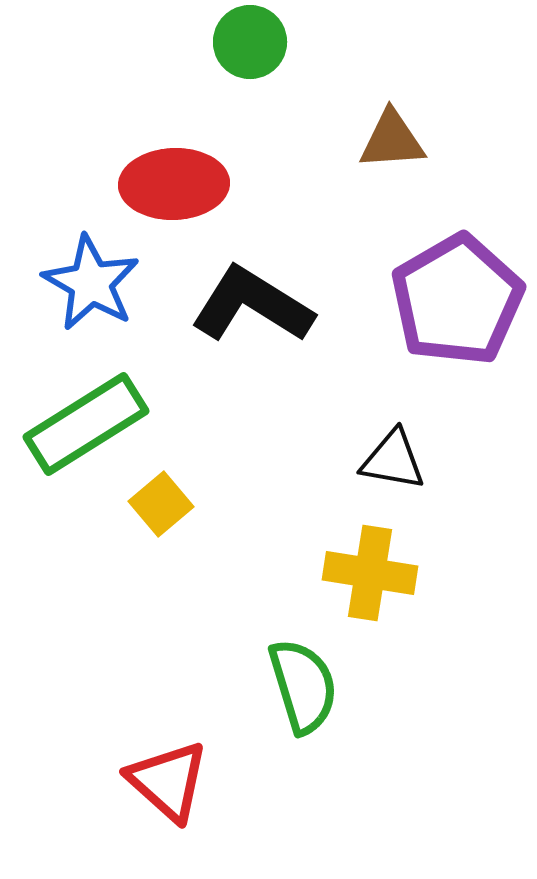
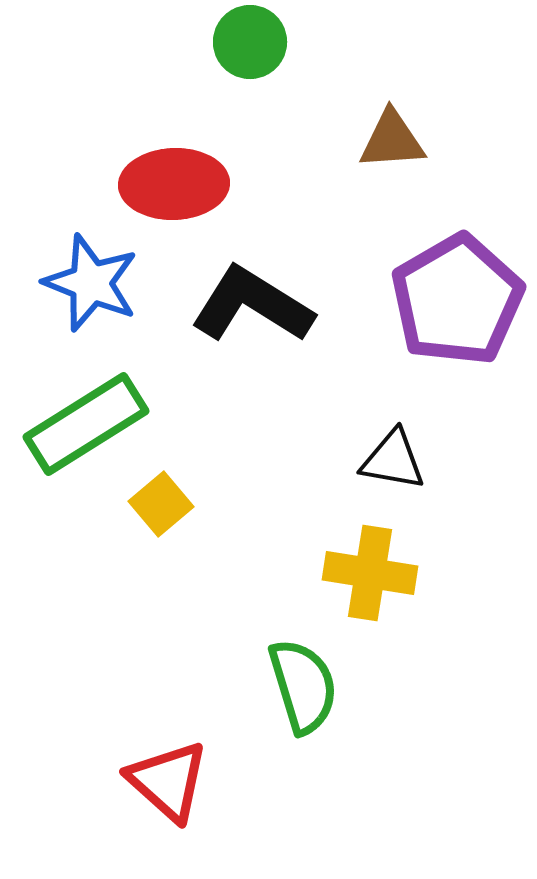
blue star: rotated 8 degrees counterclockwise
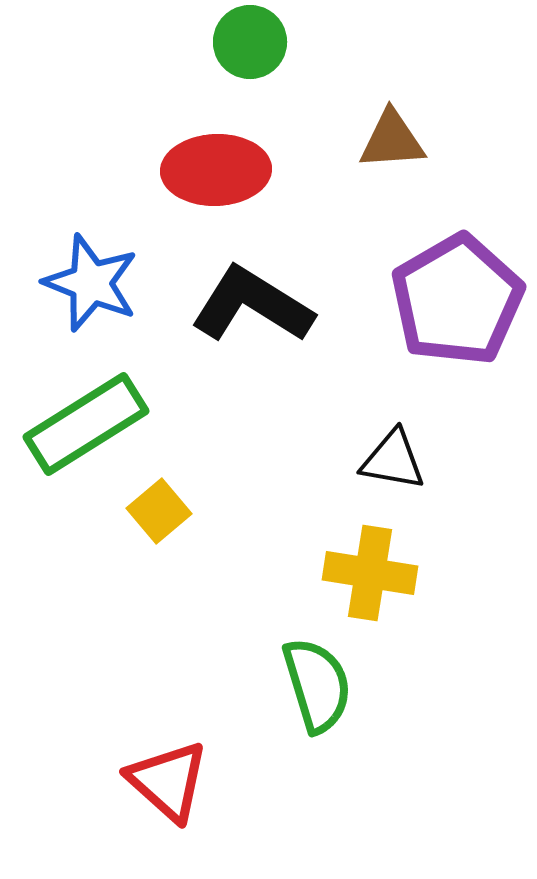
red ellipse: moved 42 px right, 14 px up
yellow square: moved 2 px left, 7 px down
green semicircle: moved 14 px right, 1 px up
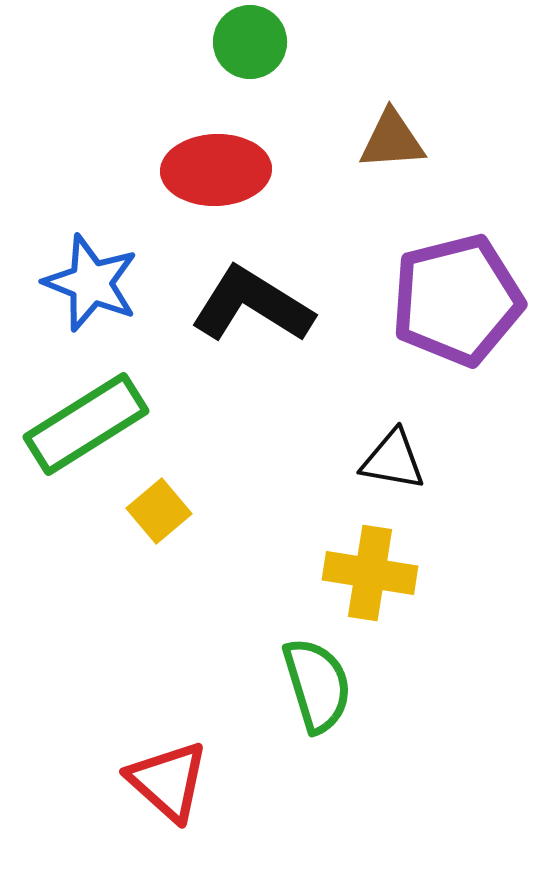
purple pentagon: rotated 16 degrees clockwise
